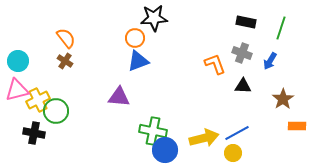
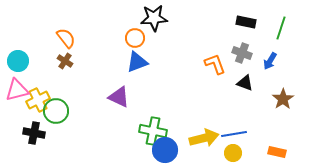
blue triangle: moved 1 px left, 1 px down
black triangle: moved 2 px right, 3 px up; rotated 18 degrees clockwise
purple triangle: rotated 20 degrees clockwise
orange rectangle: moved 20 px left, 26 px down; rotated 12 degrees clockwise
blue line: moved 3 px left, 1 px down; rotated 20 degrees clockwise
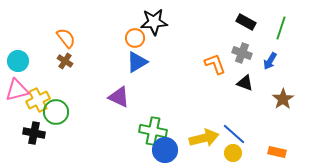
black star: moved 4 px down
black rectangle: rotated 18 degrees clockwise
blue triangle: rotated 10 degrees counterclockwise
green circle: moved 1 px down
blue line: rotated 50 degrees clockwise
